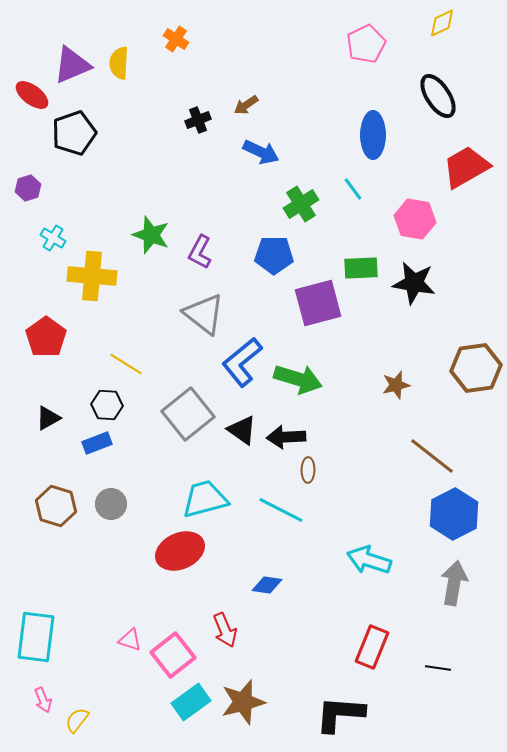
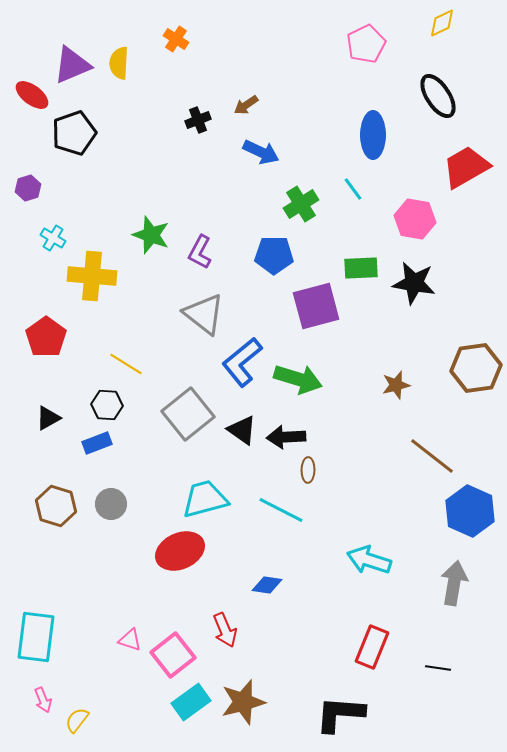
purple square at (318, 303): moved 2 px left, 3 px down
blue hexagon at (454, 514): moved 16 px right, 3 px up; rotated 9 degrees counterclockwise
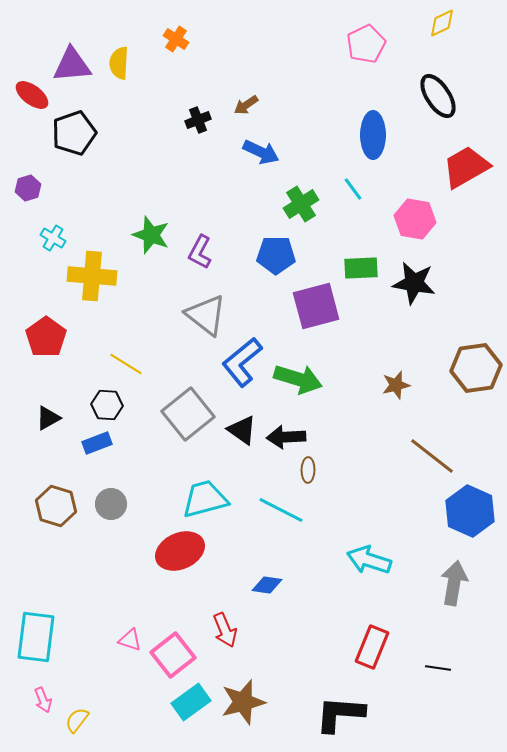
purple triangle at (72, 65): rotated 18 degrees clockwise
blue pentagon at (274, 255): moved 2 px right
gray triangle at (204, 314): moved 2 px right, 1 px down
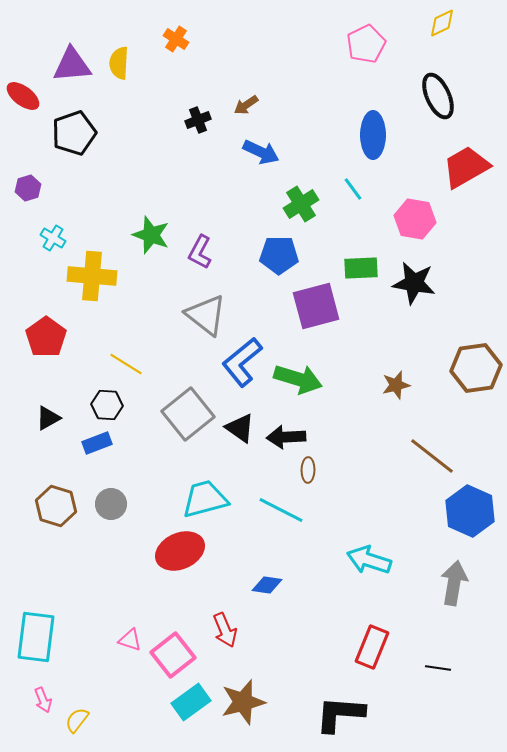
red ellipse at (32, 95): moved 9 px left, 1 px down
black ellipse at (438, 96): rotated 9 degrees clockwise
blue pentagon at (276, 255): moved 3 px right
black triangle at (242, 430): moved 2 px left, 2 px up
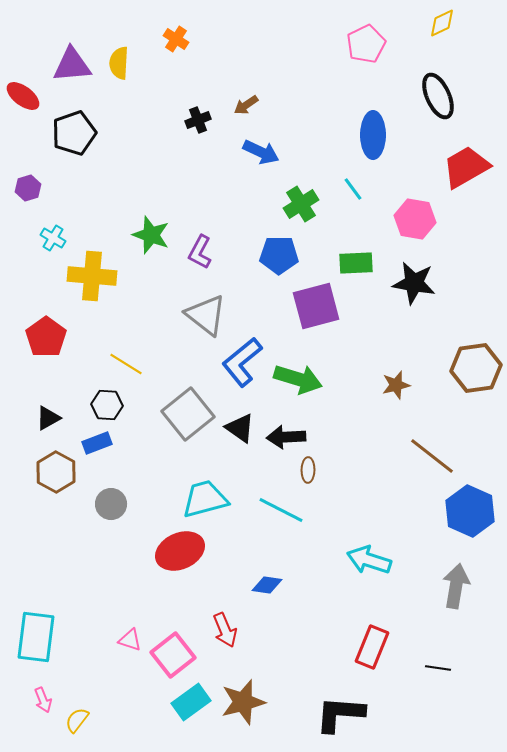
green rectangle at (361, 268): moved 5 px left, 5 px up
brown hexagon at (56, 506): moved 34 px up; rotated 12 degrees clockwise
gray arrow at (454, 583): moved 2 px right, 3 px down
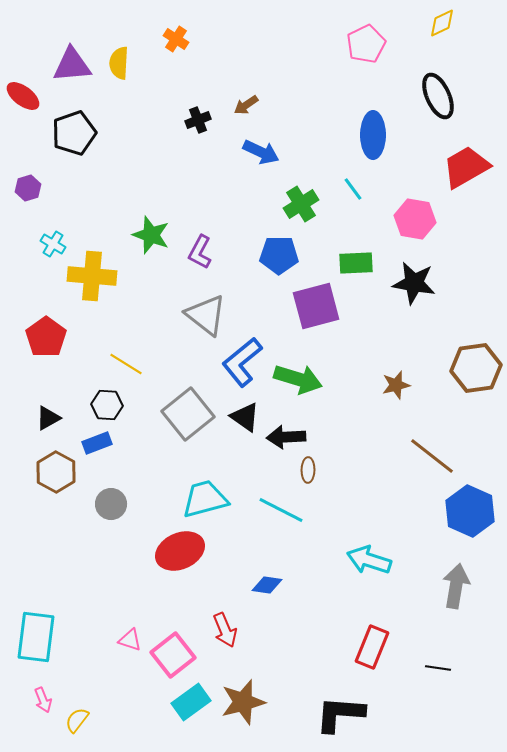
cyan cross at (53, 238): moved 6 px down
black triangle at (240, 428): moved 5 px right, 11 px up
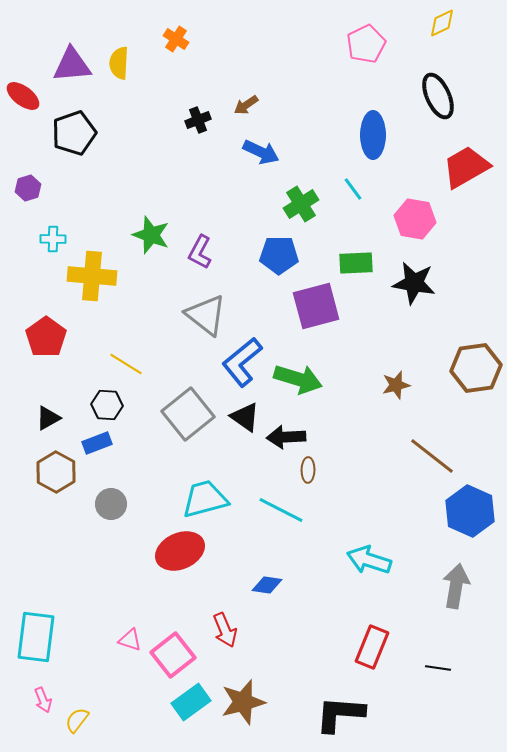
cyan cross at (53, 244): moved 5 px up; rotated 30 degrees counterclockwise
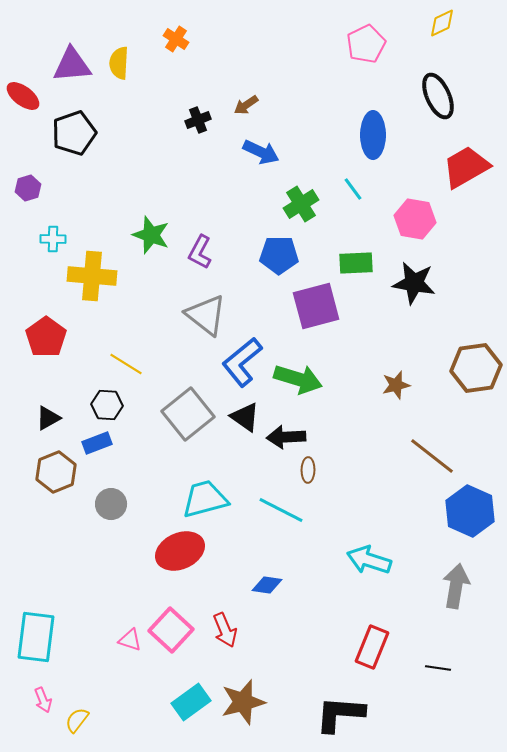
brown hexagon at (56, 472): rotated 9 degrees clockwise
pink square at (173, 655): moved 2 px left, 25 px up; rotated 9 degrees counterclockwise
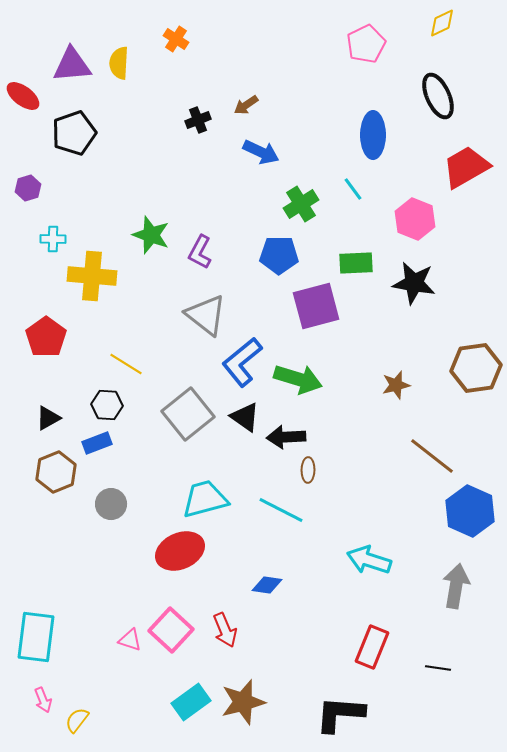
pink hexagon at (415, 219): rotated 12 degrees clockwise
